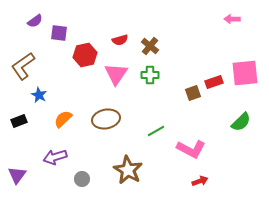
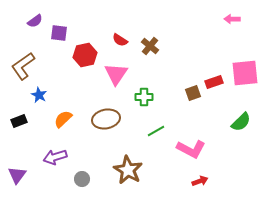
red semicircle: rotated 49 degrees clockwise
green cross: moved 6 px left, 22 px down
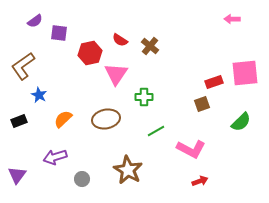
red hexagon: moved 5 px right, 2 px up
brown square: moved 9 px right, 11 px down
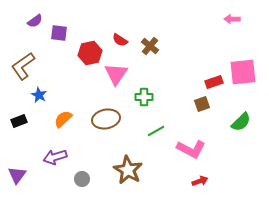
pink square: moved 2 px left, 1 px up
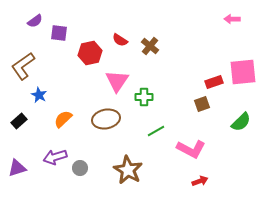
pink triangle: moved 1 px right, 7 px down
black rectangle: rotated 21 degrees counterclockwise
purple triangle: moved 7 px up; rotated 36 degrees clockwise
gray circle: moved 2 px left, 11 px up
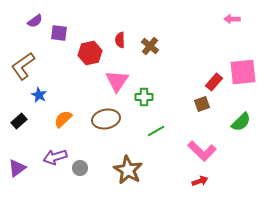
red semicircle: rotated 56 degrees clockwise
red rectangle: rotated 30 degrees counterclockwise
pink L-shape: moved 11 px right, 2 px down; rotated 16 degrees clockwise
purple triangle: rotated 18 degrees counterclockwise
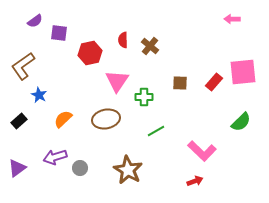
red semicircle: moved 3 px right
brown square: moved 22 px left, 21 px up; rotated 21 degrees clockwise
red arrow: moved 5 px left
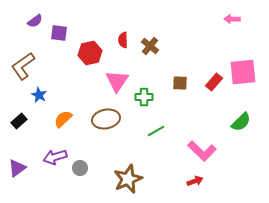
brown star: moved 9 px down; rotated 20 degrees clockwise
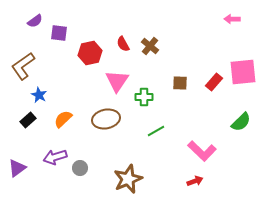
red semicircle: moved 4 px down; rotated 28 degrees counterclockwise
black rectangle: moved 9 px right, 1 px up
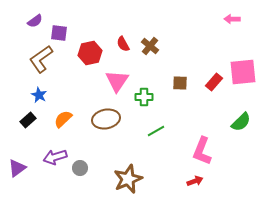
brown L-shape: moved 18 px right, 7 px up
pink L-shape: rotated 68 degrees clockwise
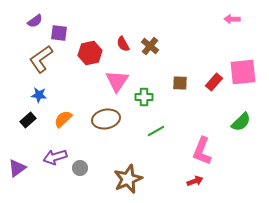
blue star: rotated 21 degrees counterclockwise
